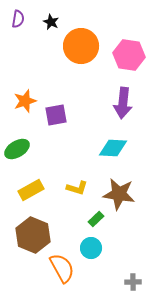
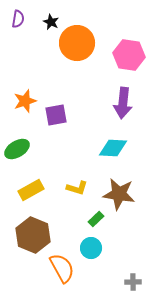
orange circle: moved 4 px left, 3 px up
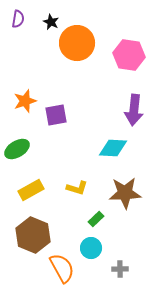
purple arrow: moved 11 px right, 7 px down
brown star: moved 6 px right, 1 px up; rotated 12 degrees counterclockwise
gray cross: moved 13 px left, 13 px up
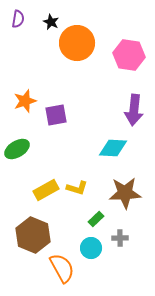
yellow rectangle: moved 15 px right
gray cross: moved 31 px up
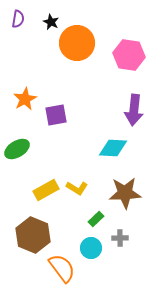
orange star: moved 2 px up; rotated 10 degrees counterclockwise
yellow L-shape: rotated 15 degrees clockwise
orange semicircle: rotated 8 degrees counterclockwise
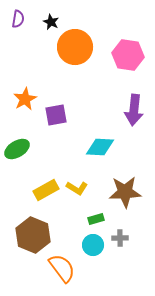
orange circle: moved 2 px left, 4 px down
pink hexagon: moved 1 px left
cyan diamond: moved 13 px left, 1 px up
brown star: moved 1 px up
green rectangle: rotated 28 degrees clockwise
cyan circle: moved 2 px right, 3 px up
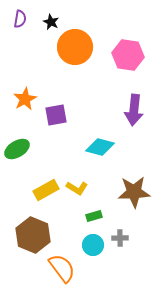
purple semicircle: moved 2 px right
cyan diamond: rotated 12 degrees clockwise
brown star: moved 9 px right
green rectangle: moved 2 px left, 3 px up
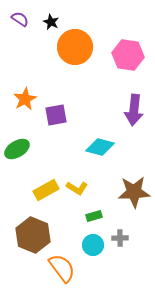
purple semicircle: rotated 66 degrees counterclockwise
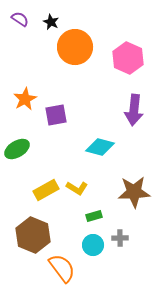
pink hexagon: moved 3 px down; rotated 16 degrees clockwise
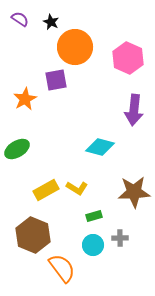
purple square: moved 35 px up
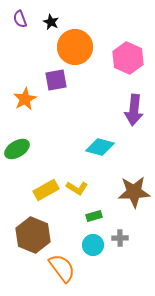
purple semicircle: rotated 144 degrees counterclockwise
